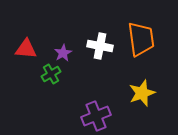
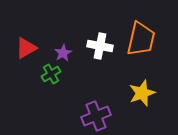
orange trapezoid: rotated 21 degrees clockwise
red triangle: moved 1 px up; rotated 35 degrees counterclockwise
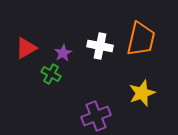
green cross: rotated 30 degrees counterclockwise
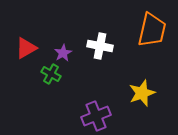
orange trapezoid: moved 11 px right, 9 px up
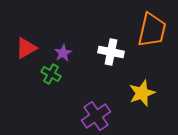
white cross: moved 11 px right, 6 px down
purple cross: rotated 12 degrees counterclockwise
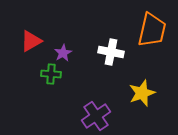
red triangle: moved 5 px right, 7 px up
green cross: rotated 24 degrees counterclockwise
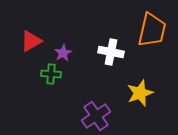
yellow star: moved 2 px left
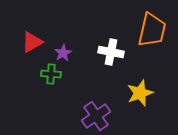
red triangle: moved 1 px right, 1 px down
